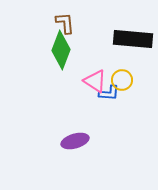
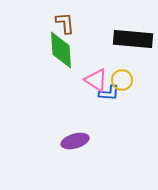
green diamond: rotated 24 degrees counterclockwise
pink triangle: moved 1 px right, 1 px up
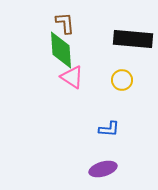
pink triangle: moved 24 px left, 3 px up
blue L-shape: moved 36 px down
purple ellipse: moved 28 px right, 28 px down
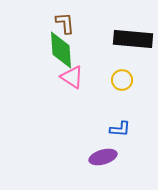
blue L-shape: moved 11 px right
purple ellipse: moved 12 px up
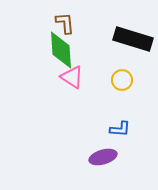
black rectangle: rotated 12 degrees clockwise
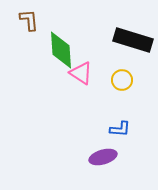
brown L-shape: moved 36 px left, 3 px up
black rectangle: moved 1 px down
pink triangle: moved 9 px right, 4 px up
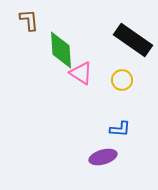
black rectangle: rotated 18 degrees clockwise
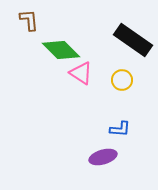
green diamond: rotated 42 degrees counterclockwise
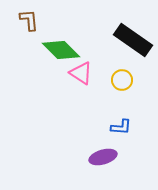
blue L-shape: moved 1 px right, 2 px up
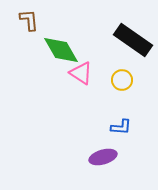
green diamond: rotated 15 degrees clockwise
